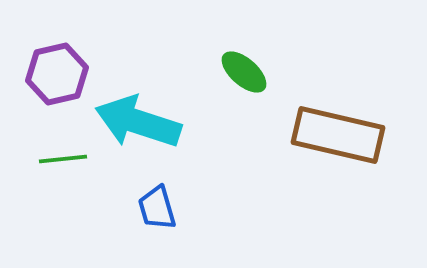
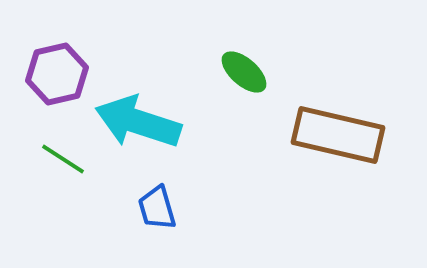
green line: rotated 39 degrees clockwise
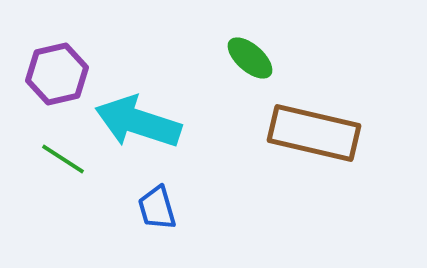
green ellipse: moved 6 px right, 14 px up
brown rectangle: moved 24 px left, 2 px up
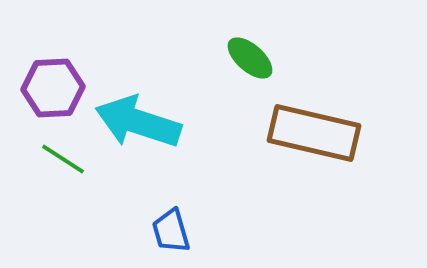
purple hexagon: moved 4 px left, 14 px down; rotated 10 degrees clockwise
blue trapezoid: moved 14 px right, 23 px down
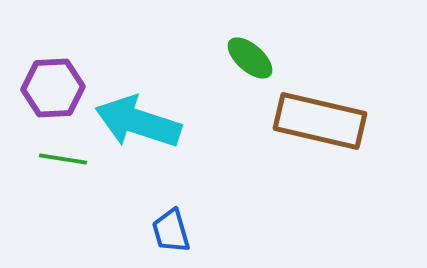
brown rectangle: moved 6 px right, 12 px up
green line: rotated 24 degrees counterclockwise
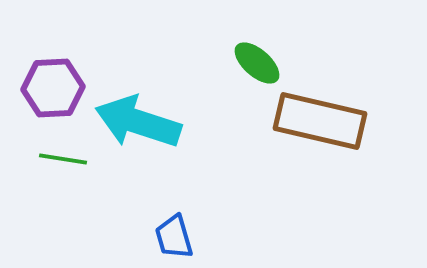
green ellipse: moved 7 px right, 5 px down
blue trapezoid: moved 3 px right, 6 px down
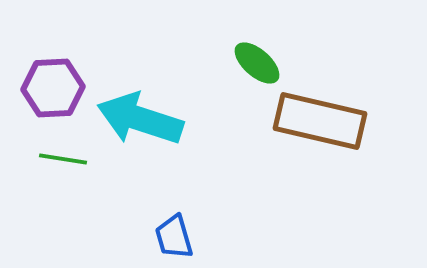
cyan arrow: moved 2 px right, 3 px up
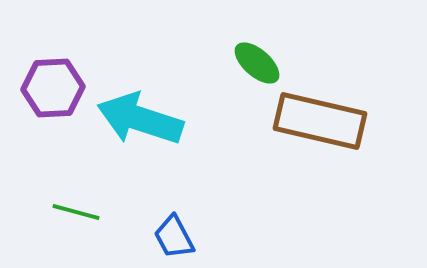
green line: moved 13 px right, 53 px down; rotated 6 degrees clockwise
blue trapezoid: rotated 12 degrees counterclockwise
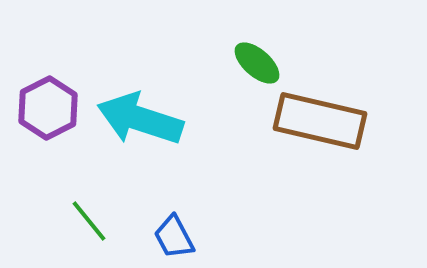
purple hexagon: moved 5 px left, 20 px down; rotated 24 degrees counterclockwise
green line: moved 13 px right, 9 px down; rotated 36 degrees clockwise
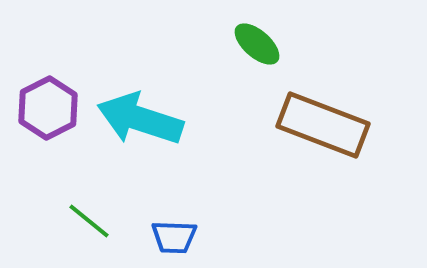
green ellipse: moved 19 px up
brown rectangle: moved 3 px right, 4 px down; rotated 8 degrees clockwise
green line: rotated 12 degrees counterclockwise
blue trapezoid: rotated 60 degrees counterclockwise
